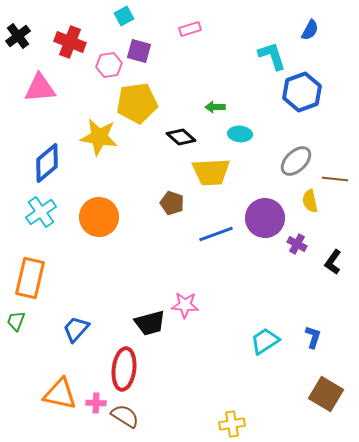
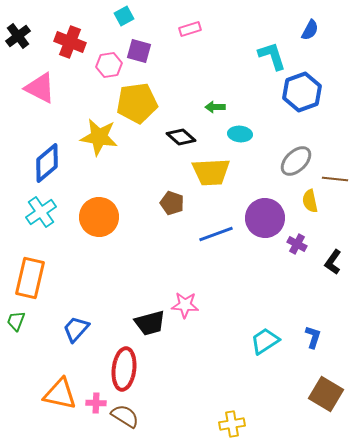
pink triangle: rotated 32 degrees clockwise
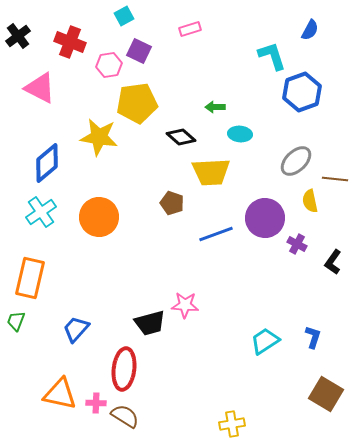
purple square: rotated 10 degrees clockwise
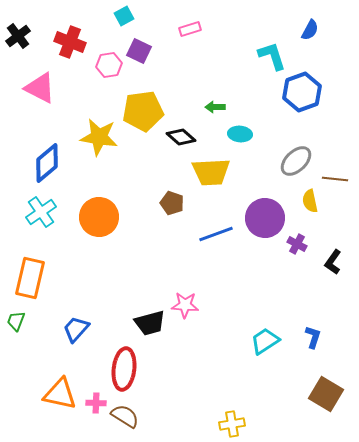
yellow pentagon: moved 6 px right, 8 px down
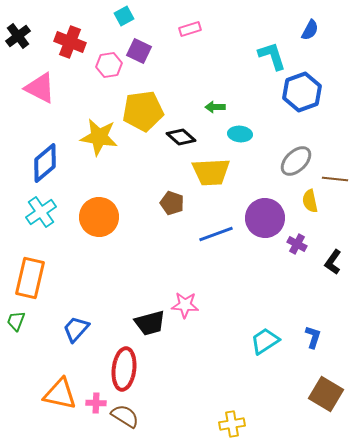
blue diamond: moved 2 px left
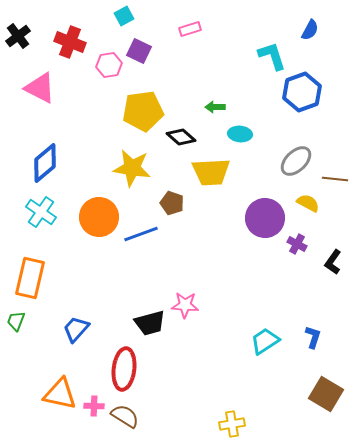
yellow star: moved 33 px right, 31 px down
yellow semicircle: moved 2 px left, 2 px down; rotated 130 degrees clockwise
cyan cross: rotated 20 degrees counterclockwise
blue line: moved 75 px left
pink cross: moved 2 px left, 3 px down
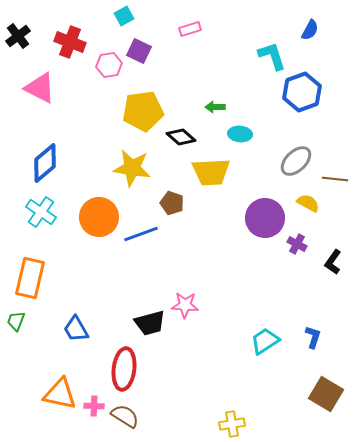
blue trapezoid: rotated 72 degrees counterclockwise
